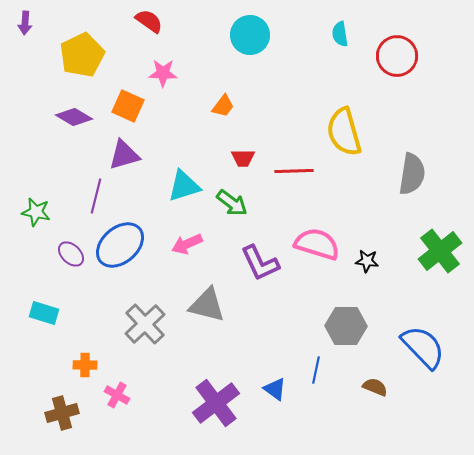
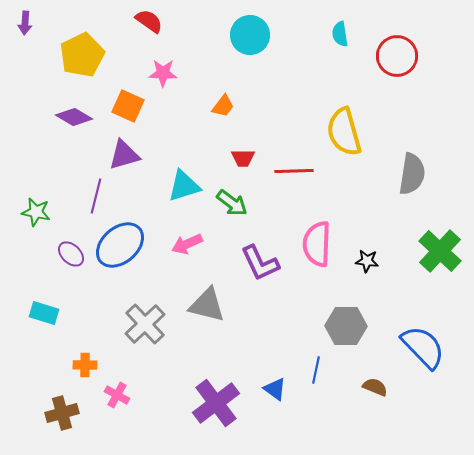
pink semicircle: rotated 105 degrees counterclockwise
green cross: rotated 9 degrees counterclockwise
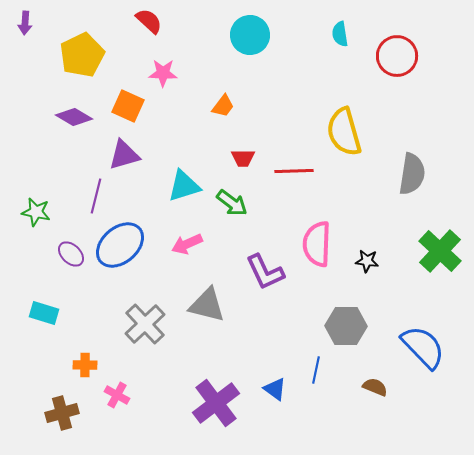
red semicircle: rotated 8 degrees clockwise
purple L-shape: moved 5 px right, 9 px down
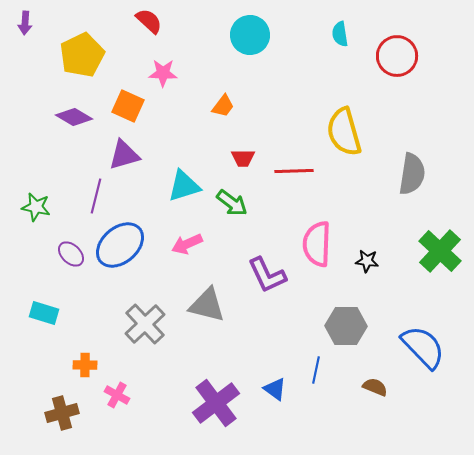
green star: moved 5 px up
purple L-shape: moved 2 px right, 3 px down
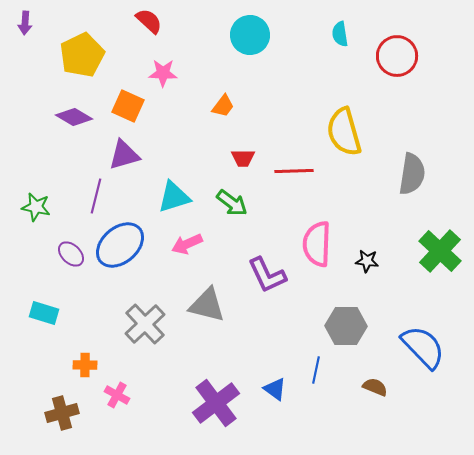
cyan triangle: moved 10 px left, 11 px down
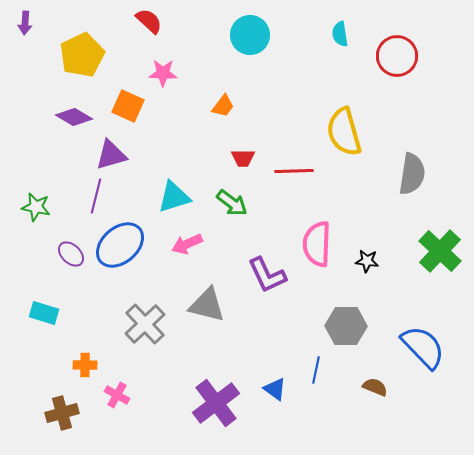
purple triangle: moved 13 px left
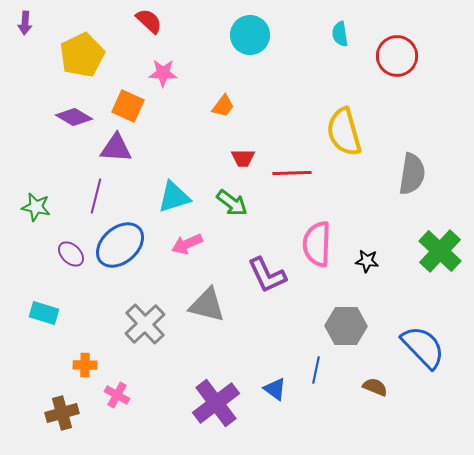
purple triangle: moved 5 px right, 7 px up; rotated 20 degrees clockwise
red line: moved 2 px left, 2 px down
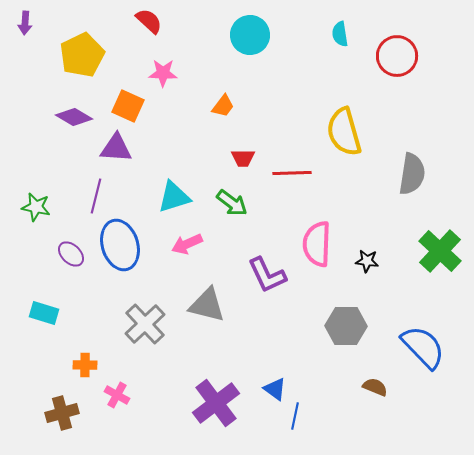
blue ellipse: rotated 66 degrees counterclockwise
blue line: moved 21 px left, 46 px down
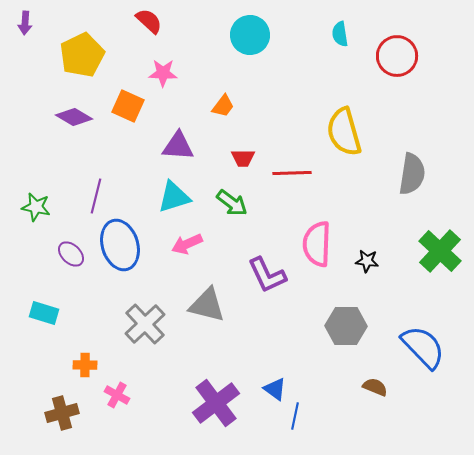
purple triangle: moved 62 px right, 2 px up
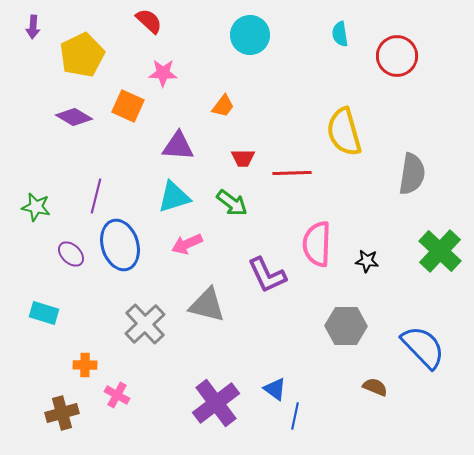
purple arrow: moved 8 px right, 4 px down
